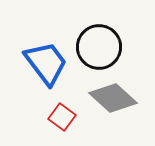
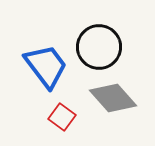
blue trapezoid: moved 3 px down
gray diamond: rotated 6 degrees clockwise
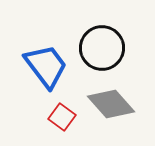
black circle: moved 3 px right, 1 px down
gray diamond: moved 2 px left, 6 px down
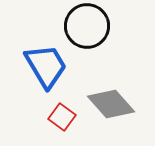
black circle: moved 15 px left, 22 px up
blue trapezoid: rotated 6 degrees clockwise
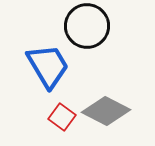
blue trapezoid: moved 2 px right
gray diamond: moved 5 px left, 7 px down; rotated 21 degrees counterclockwise
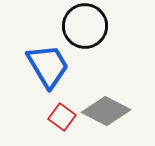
black circle: moved 2 px left
